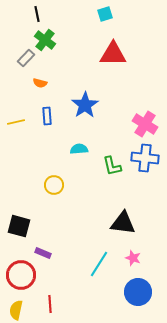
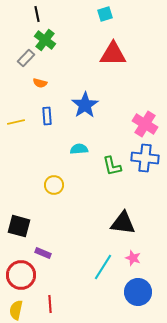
cyan line: moved 4 px right, 3 px down
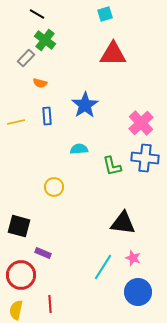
black line: rotated 49 degrees counterclockwise
pink cross: moved 4 px left, 1 px up; rotated 15 degrees clockwise
yellow circle: moved 2 px down
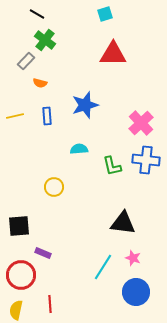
gray rectangle: moved 3 px down
blue star: rotated 16 degrees clockwise
yellow line: moved 1 px left, 6 px up
blue cross: moved 1 px right, 2 px down
black square: rotated 20 degrees counterclockwise
blue circle: moved 2 px left
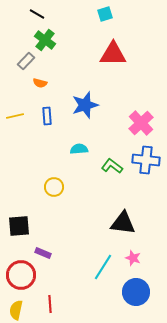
green L-shape: rotated 140 degrees clockwise
